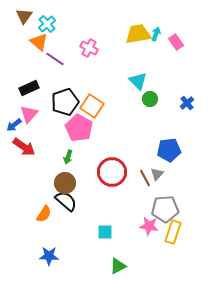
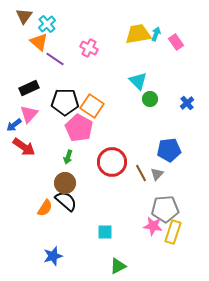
black pentagon: rotated 20 degrees clockwise
red circle: moved 10 px up
brown line: moved 4 px left, 5 px up
orange semicircle: moved 1 px right, 6 px up
pink star: moved 4 px right
blue star: moved 4 px right; rotated 18 degrees counterclockwise
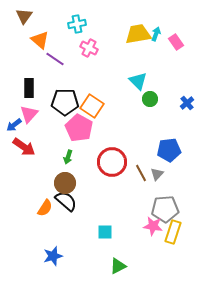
cyan cross: moved 30 px right; rotated 30 degrees clockwise
orange triangle: moved 1 px right, 2 px up
black rectangle: rotated 66 degrees counterclockwise
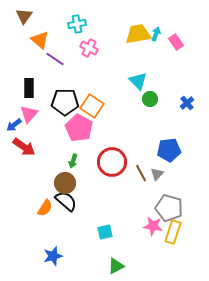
green arrow: moved 5 px right, 4 px down
gray pentagon: moved 4 px right, 1 px up; rotated 20 degrees clockwise
cyan square: rotated 14 degrees counterclockwise
green triangle: moved 2 px left
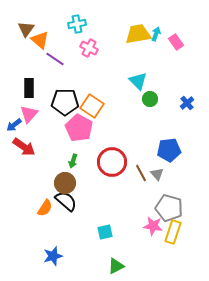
brown triangle: moved 2 px right, 13 px down
gray triangle: rotated 24 degrees counterclockwise
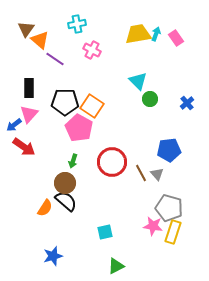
pink rectangle: moved 4 px up
pink cross: moved 3 px right, 2 px down
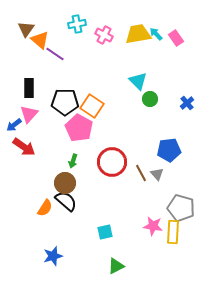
cyan arrow: rotated 64 degrees counterclockwise
pink cross: moved 12 px right, 15 px up
purple line: moved 5 px up
gray pentagon: moved 12 px right
yellow rectangle: rotated 15 degrees counterclockwise
